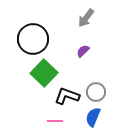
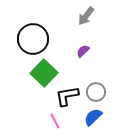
gray arrow: moved 2 px up
black L-shape: rotated 30 degrees counterclockwise
blue semicircle: rotated 24 degrees clockwise
pink line: rotated 63 degrees clockwise
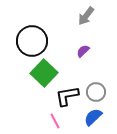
black circle: moved 1 px left, 2 px down
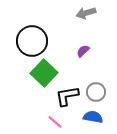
gray arrow: moved 3 px up; rotated 36 degrees clockwise
blue semicircle: rotated 54 degrees clockwise
pink line: moved 1 px down; rotated 21 degrees counterclockwise
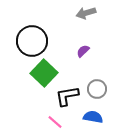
gray circle: moved 1 px right, 3 px up
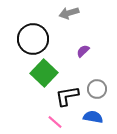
gray arrow: moved 17 px left
black circle: moved 1 px right, 2 px up
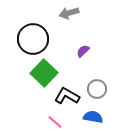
black L-shape: rotated 40 degrees clockwise
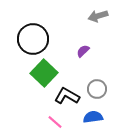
gray arrow: moved 29 px right, 3 px down
blue semicircle: rotated 18 degrees counterclockwise
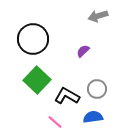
green square: moved 7 px left, 7 px down
